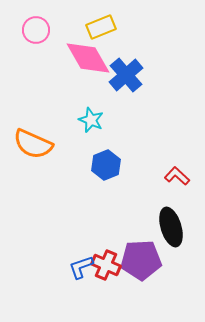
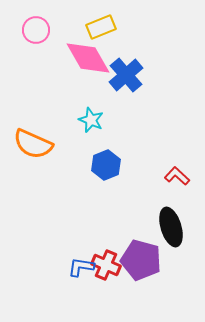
purple pentagon: rotated 18 degrees clockwise
blue L-shape: rotated 28 degrees clockwise
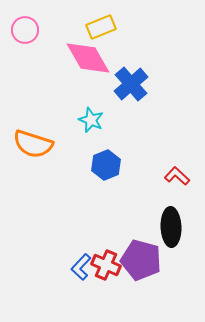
pink circle: moved 11 px left
blue cross: moved 5 px right, 9 px down
orange semicircle: rotated 6 degrees counterclockwise
black ellipse: rotated 15 degrees clockwise
blue L-shape: rotated 56 degrees counterclockwise
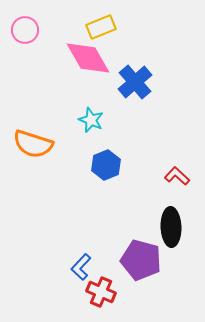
blue cross: moved 4 px right, 2 px up
red cross: moved 5 px left, 27 px down
